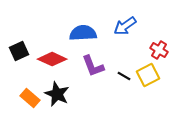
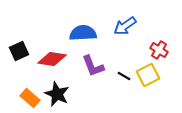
red diamond: rotated 16 degrees counterclockwise
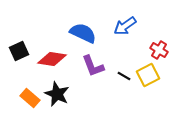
blue semicircle: rotated 28 degrees clockwise
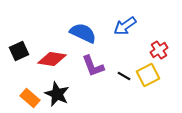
red cross: rotated 24 degrees clockwise
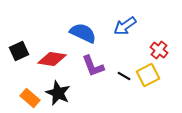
red cross: rotated 18 degrees counterclockwise
black star: moved 1 px right, 1 px up
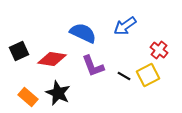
orange rectangle: moved 2 px left, 1 px up
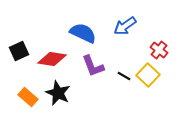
yellow square: rotated 20 degrees counterclockwise
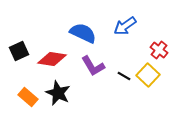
purple L-shape: rotated 10 degrees counterclockwise
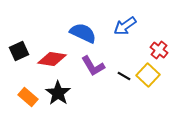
black star: rotated 10 degrees clockwise
